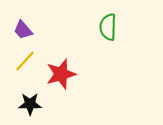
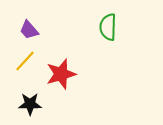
purple trapezoid: moved 6 px right
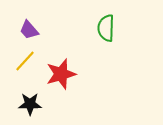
green semicircle: moved 2 px left, 1 px down
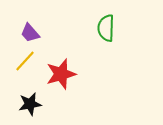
purple trapezoid: moved 1 px right, 3 px down
black star: rotated 10 degrees counterclockwise
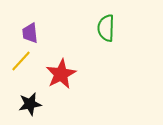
purple trapezoid: rotated 35 degrees clockwise
yellow line: moved 4 px left
red star: rotated 12 degrees counterclockwise
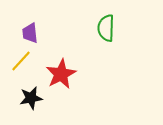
black star: moved 1 px right, 6 px up
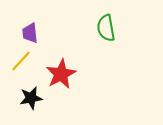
green semicircle: rotated 12 degrees counterclockwise
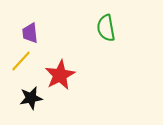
red star: moved 1 px left, 1 px down
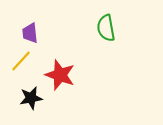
red star: rotated 24 degrees counterclockwise
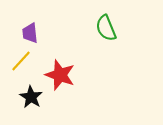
green semicircle: rotated 12 degrees counterclockwise
black star: moved 1 px up; rotated 30 degrees counterclockwise
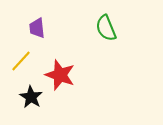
purple trapezoid: moved 7 px right, 5 px up
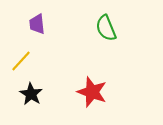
purple trapezoid: moved 4 px up
red star: moved 32 px right, 17 px down
black star: moved 3 px up
